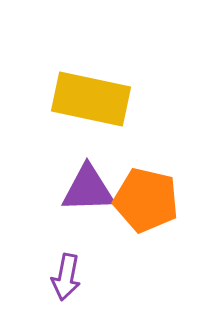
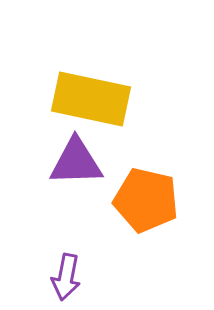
purple triangle: moved 12 px left, 27 px up
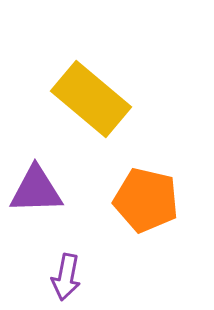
yellow rectangle: rotated 28 degrees clockwise
purple triangle: moved 40 px left, 28 px down
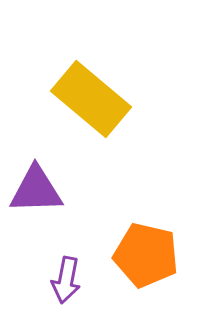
orange pentagon: moved 55 px down
purple arrow: moved 3 px down
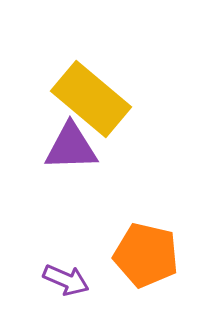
purple triangle: moved 35 px right, 43 px up
purple arrow: rotated 78 degrees counterclockwise
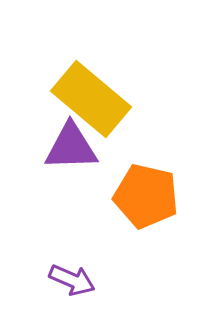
orange pentagon: moved 59 px up
purple arrow: moved 6 px right
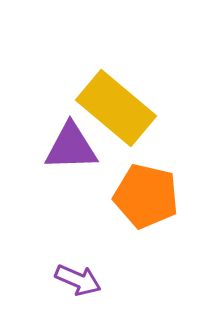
yellow rectangle: moved 25 px right, 9 px down
purple arrow: moved 6 px right
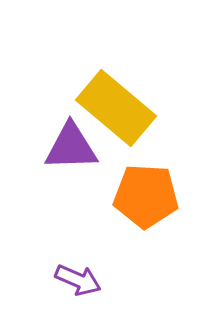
orange pentagon: rotated 10 degrees counterclockwise
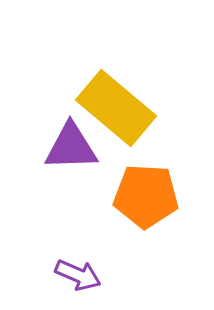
purple arrow: moved 5 px up
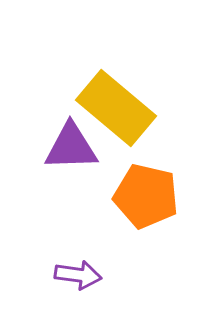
orange pentagon: rotated 10 degrees clockwise
purple arrow: rotated 15 degrees counterclockwise
